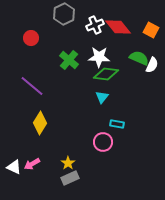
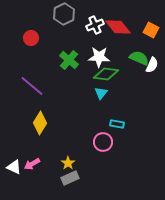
cyan triangle: moved 1 px left, 4 px up
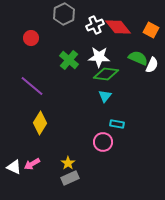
green semicircle: moved 1 px left
cyan triangle: moved 4 px right, 3 px down
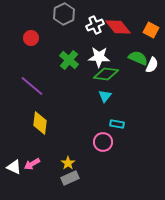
yellow diamond: rotated 25 degrees counterclockwise
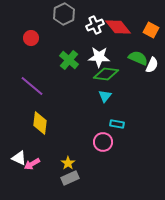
white triangle: moved 5 px right, 9 px up
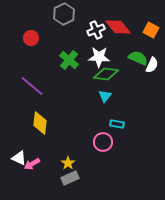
white cross: moved 1 px right, 5 px down
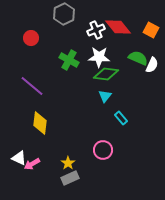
green cross: rotated 12 degrees counterclockwise
cyan rectangle: moved 4 px right, 6 px up; rotated 40 degrees clockwise
pink circle: moved 8 px down
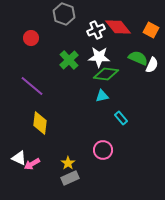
gray hexagon: rotated 15 degrees counterclockwise
green cross: rotated 18 degrees clockwise
cyan triangle: moved 3 px left; rotated 40 degrees clockwise
